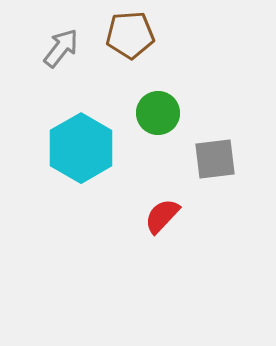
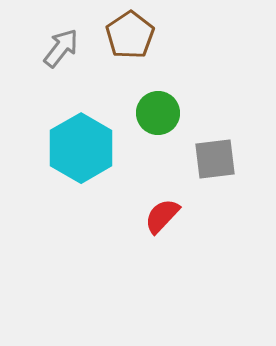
brown pentagon: rotated 30 degrees counterclockwise
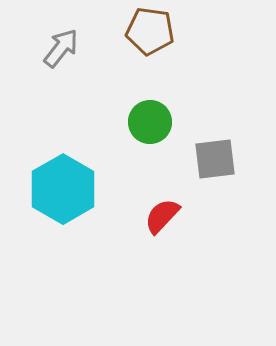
brown pentagon: moved 20 px right, 4 px up; rotated 30 degrees counterclockwise
green circle: moved 8 px left, 9 px down
cyan hexagon: moved 18 px left, 41 px down
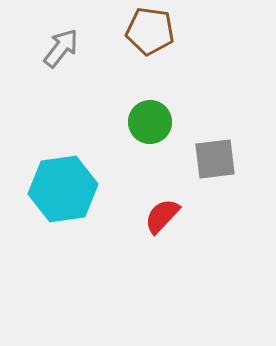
cyan hexagon: rotated 22 degrees clockwise
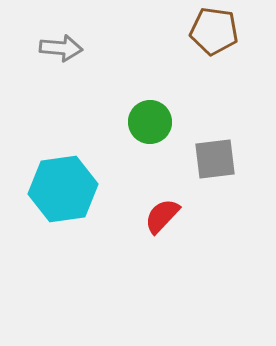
brown pentagon: moved 64 px right
gray arrow: rotated 57 degrees clockwise
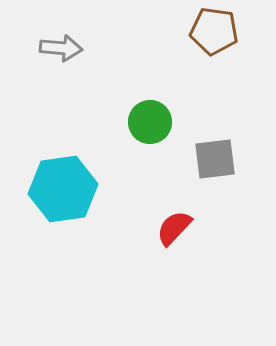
red semicircle: moved 12 px right, 12 px down
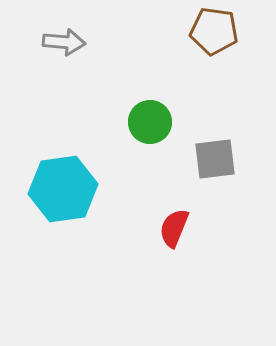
gray arrow: moved 3 px right, 6 px up
red semicircle: rotated 21 degrees counterclockwise
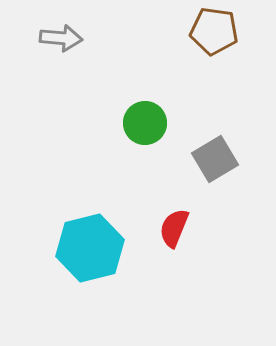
gray arrow: moved 3 px left, 4 px up
green circle: moved 5 px left, 1 px down
gray square: rotated 24 degrees counterclockwise
cyan hexagon: moved 27 px right, 59 px down; rotated 6 degrees counterclockwise
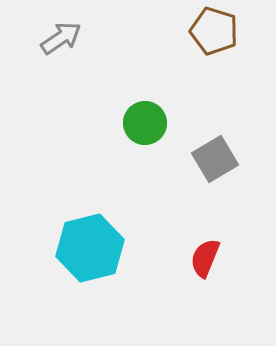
brown pentagon: rotated 9 degrees clockwise
gray arrow: rotated 39 degrees counterclockwise
red semicircle: moved 31 px right, 30 px down
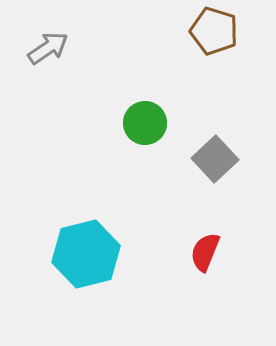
gray arrow: moved 13 px left, 10 px down
gray square: rotated 12 degrees counterclockwise
cyan hexagon: moved 4 px left, 6 px down
red semicircle: moved 6 px up
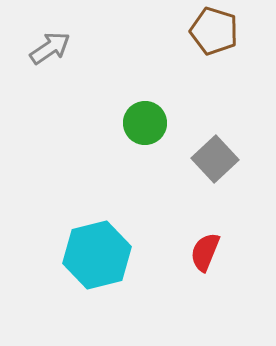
gray arrow: moved 2 px right
cyan hexagon: moved 11 px right, 1 px down
